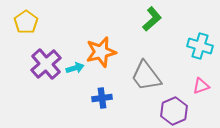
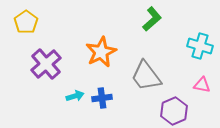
orange star: rotated 12 degrees counterclockwise
cyan arrow: moved 28 px down
pink triangle: moved 1 px right, 1 px up; rotated 30 degrees clockwise
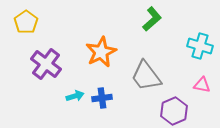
purple cross: rotated 12 degrees counterclockwise
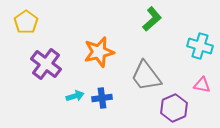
orange star: moved 2 px left; rotated 12 degrees clockwise
purple hexagon: moved 3 px up
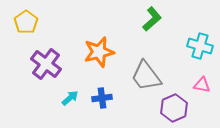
cyan arrow: moved 5 px left, 2 px down; rotated 24 degrees counterclockwise
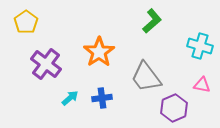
green L-shape: moved 2 px down
orange star: rotated 20 degrees counterclockwise
gray trapezoid: moved 1 px down
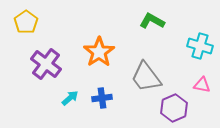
green L-shape: rotated 110 degrees counterclockwise
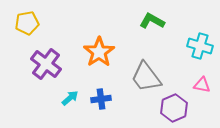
yellow pentagon: moved 1 px right, 1 px down; rotated 25 degrees clockwise
blue cross: moved 1 px left, 1 px down
